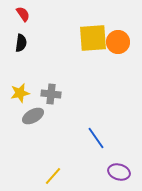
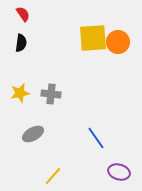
gray ellipse: moved 18 px down
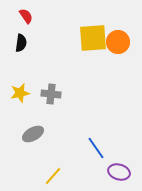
red semicircle: moved 3 px right, 2 px down
blue line: moved 10 px down
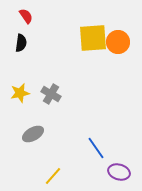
gray cross: rotated 24 degrees clockwise
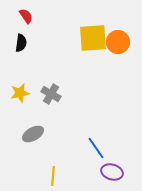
purple ellipse: moved 7 px left
yellow line: rotated 36 degrees counterclockwise
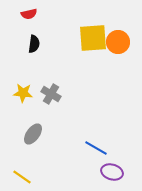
red semicircle: moved 3 px right, 2 px up; rotated 112 degrees clockwise
black semicircle: moved 13 px right, 1 px down
yellow star: moved 3 px right; rotated 18 degrees clockwise
gray ellipse: rotated 25 degrees counterclockwise
blue line: rotated 25 degrees counterclockwise
yellow line: moved 31 px left, 1 px down; rotated 60 degrees counterclockwise
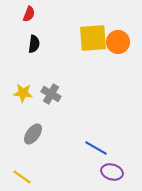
red semicircle: rotated 56 degrees counterclockwise
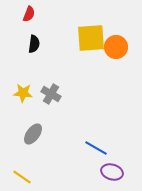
yellow square: moved 2 px left
orange circle: moved 2 px left, 5 px down
